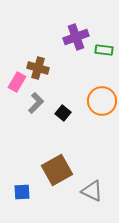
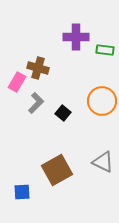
purple cross: rotated 20 degrees clockwise
green rectangle: moved 1 px right
gray triangle: moved 11 px right, 29 px up
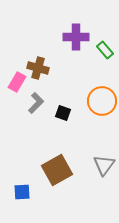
green rectangle: rotated 42 degrees clockwise
black square: rotated 21 degrees counterclockwise
gray triangle: moved 1 px right, 3 px down; rotated 40 degrees clockwise
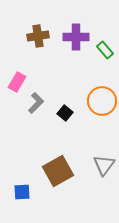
brown cross: moved 32 px up; rotated 25 degrees counterclockwise
black square: moved 2 px right; rotated 21 degrees clockwise
brown square: moved 1 px right, 1 px down
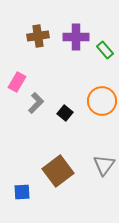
brown square: rotated 8 degrees counterclockwise
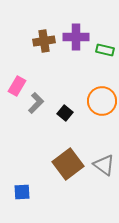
brown cross: moved 6 px right, 5 px down
green rectangle: rotated 36 degrees counterclockwise
pink rectangle: moved 4 px down
gray triangle: rotated 30 degrees counterclockwise
brown square: moved 10 px right, 7 px up
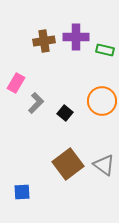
pink rectangle: moved 1 px left, 3 px up
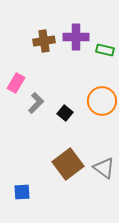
gray triangle: moved 3 px down
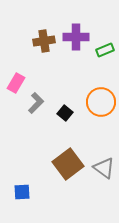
green rectangle: rotated 36 degrees counterclockwise
orange circle: moved 1 px left, 1 px down
